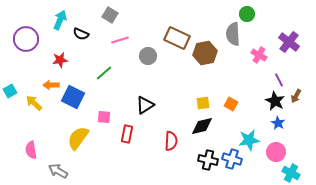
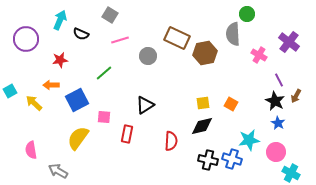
blue square: moved 4 px right, 3 px down; rotated 35 degrees clockwise
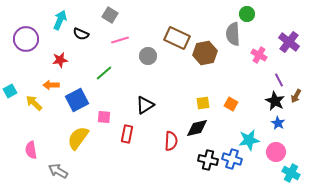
black diamond: moved 5 px left, 2 px down
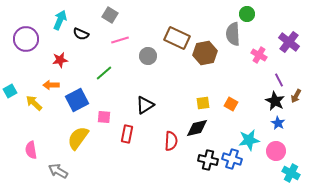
pink circle: moved 1 px up
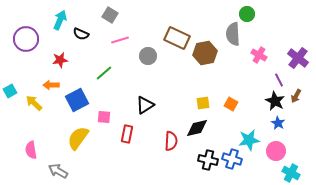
purple cross: moved 9 px right, 16 px down
